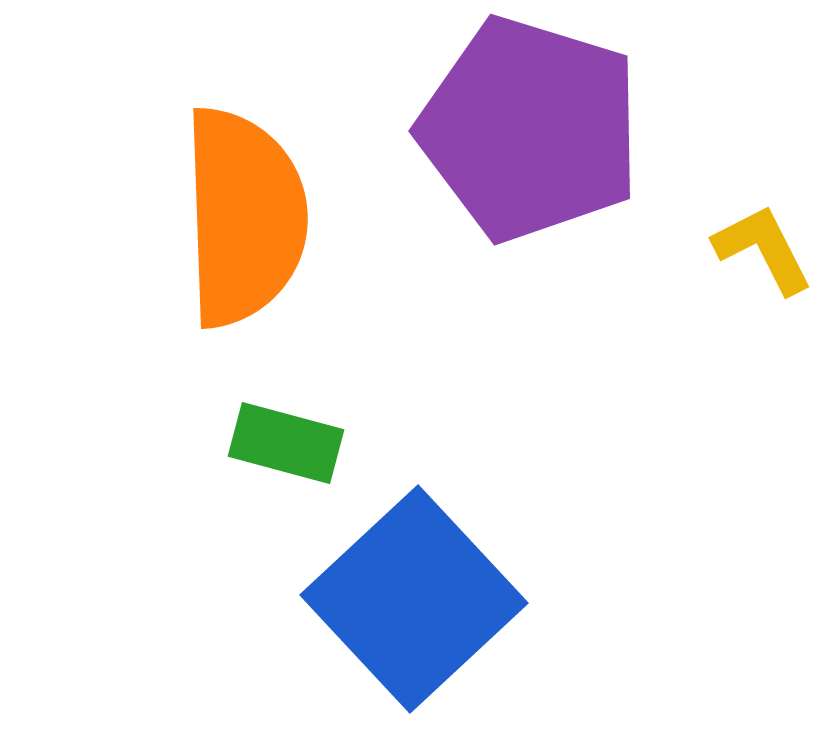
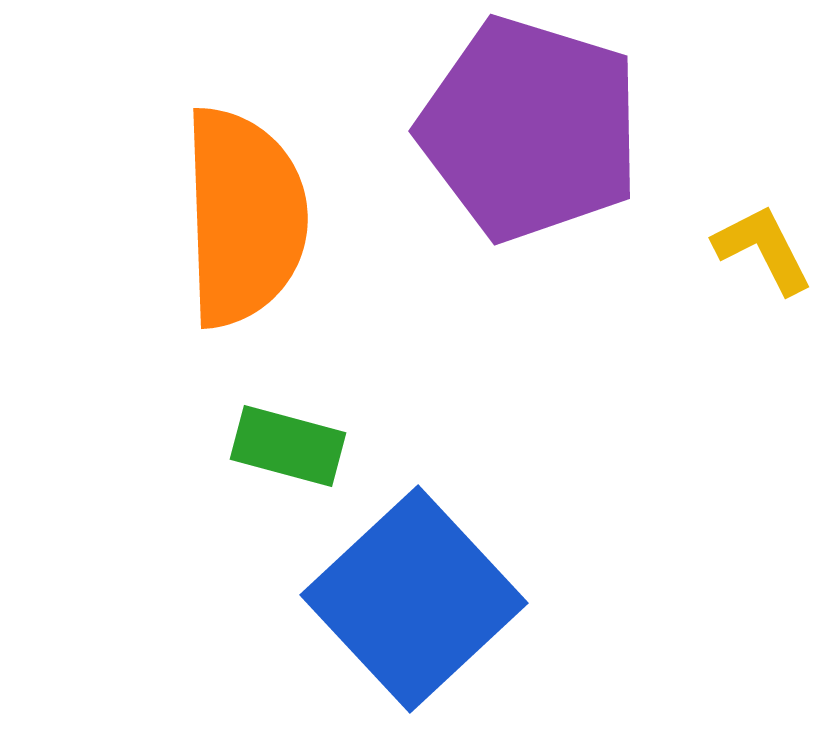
green rectangle: moved 2 px right, 3 px down
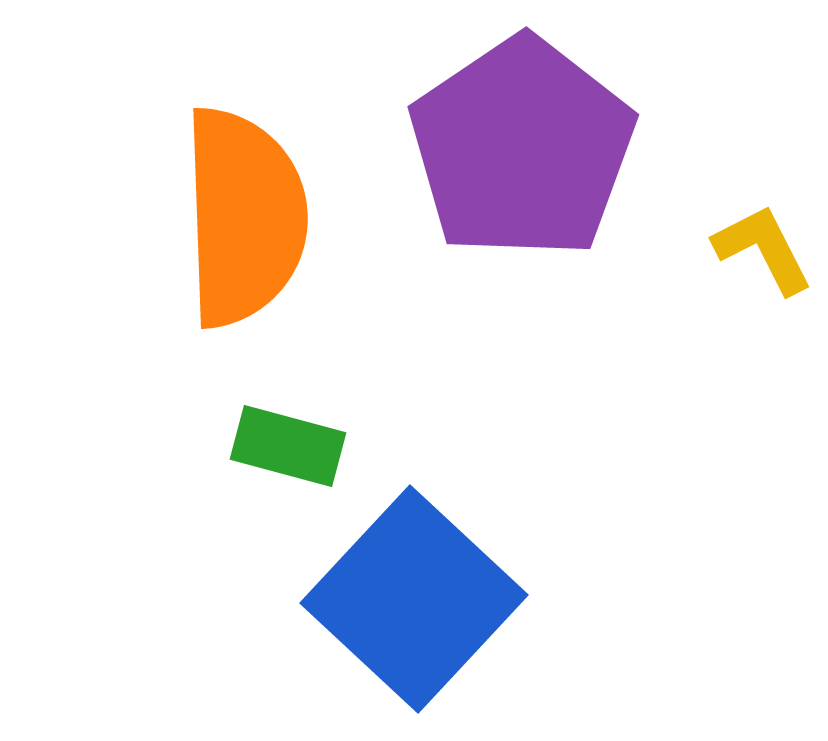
purple pentagon: moved 8 px left, 19 px down; rotated 21 degrees clockwise
blue square: rotated 4 degrees counterclockwise
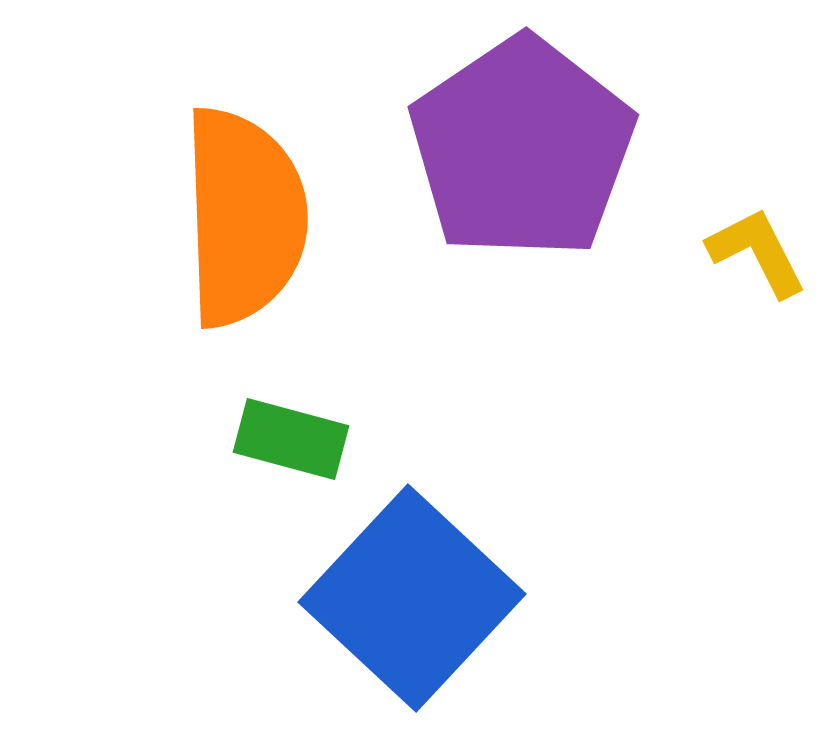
yellow L-shape: moved 6 px left, 3 px down
green rectangle: moved 3 px right, 7 px up
blue square: moved 2 px left, 1 px up
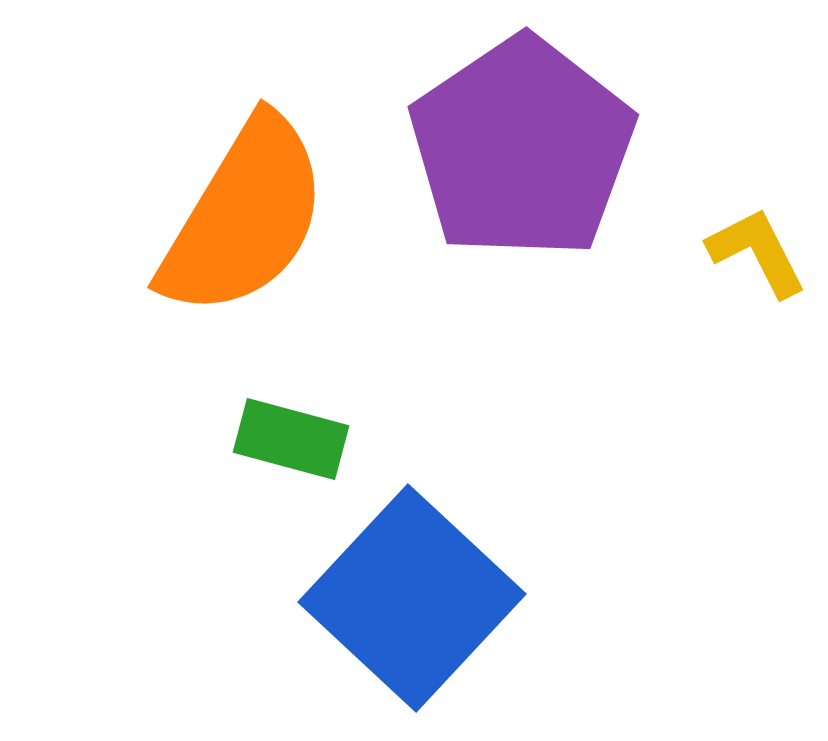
orange semicircle: rotated 33 degrees clockwise
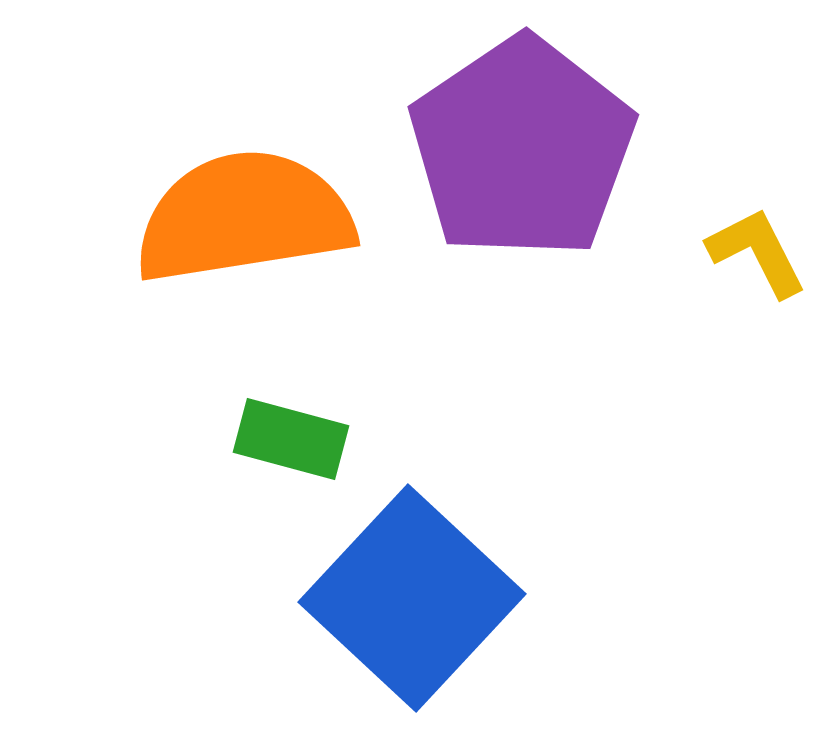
orange semicircle: rotated 130 degrees counterclockwise
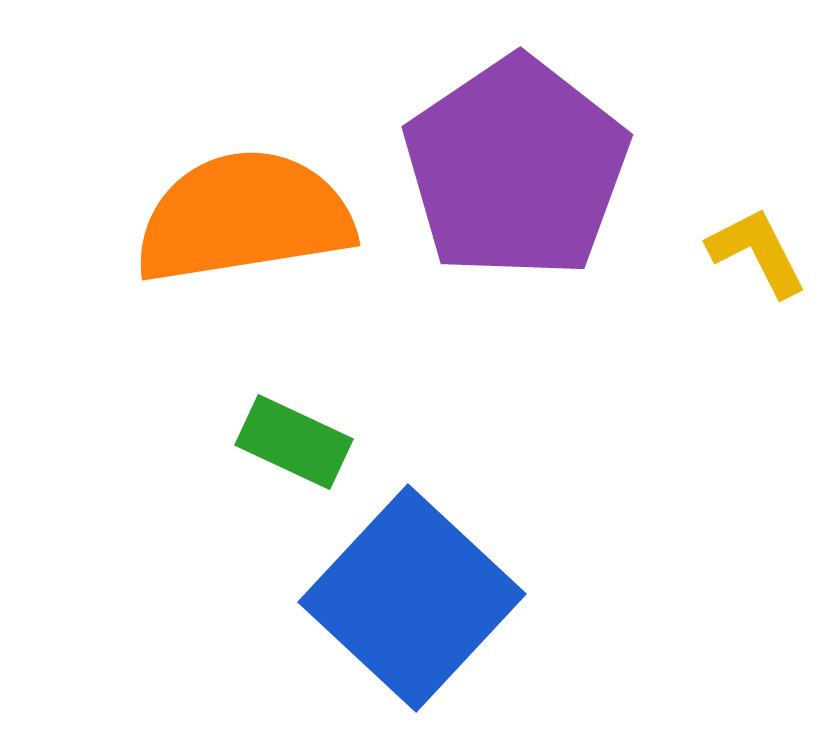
purple pentagon: moved 6 px left, 20 px down
green rectangle: moved 3 px right, 3 px down; rotated 10 degrees clockwise
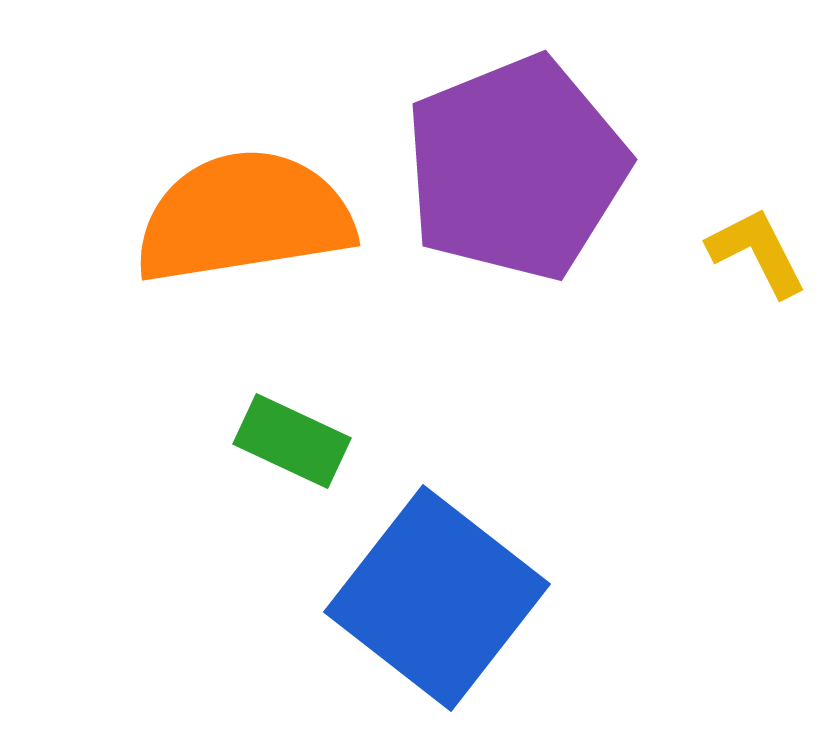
purple pentagon: rotated 12 degrees clockwise
green rectangle: moved 2 px left, 1 px up
blue square: moved 25 px right; rotated 5 degrees counterclockwise
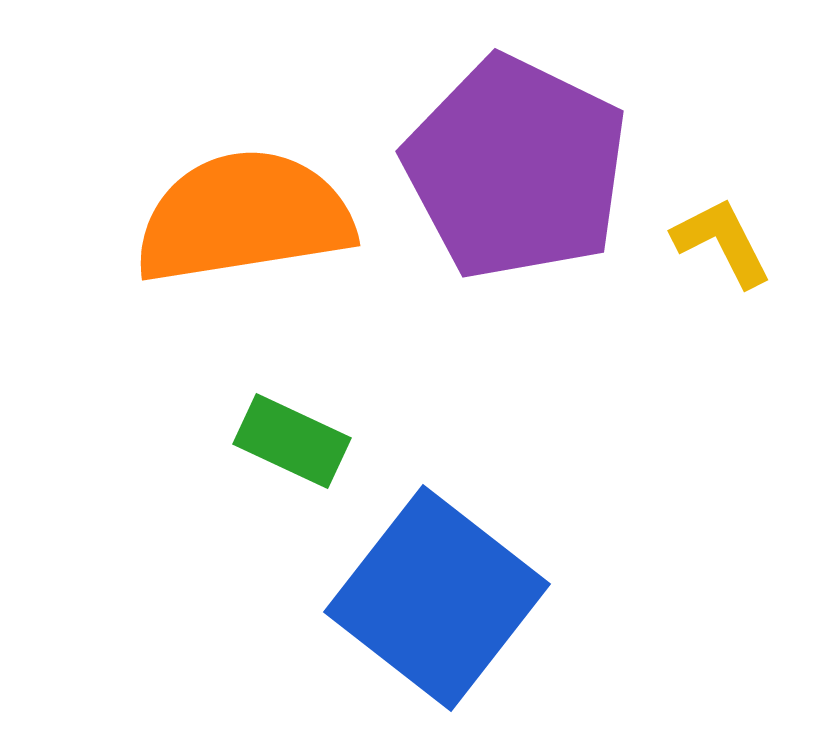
purple pentagon: rotated 24 degrees counterclockwise
yellow L-shape: moved 35 px left, 10 px up
